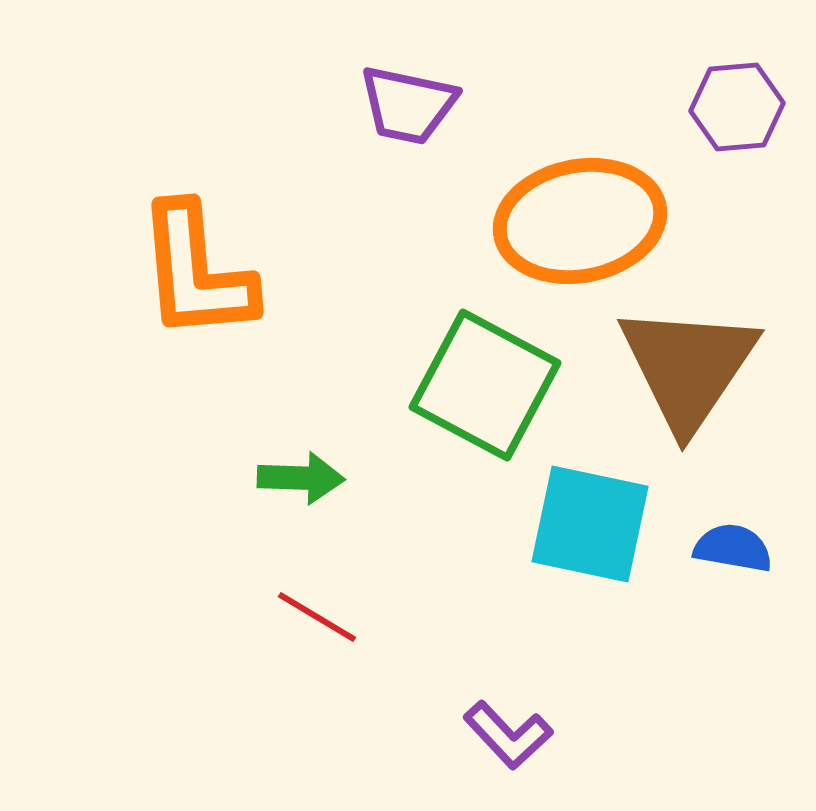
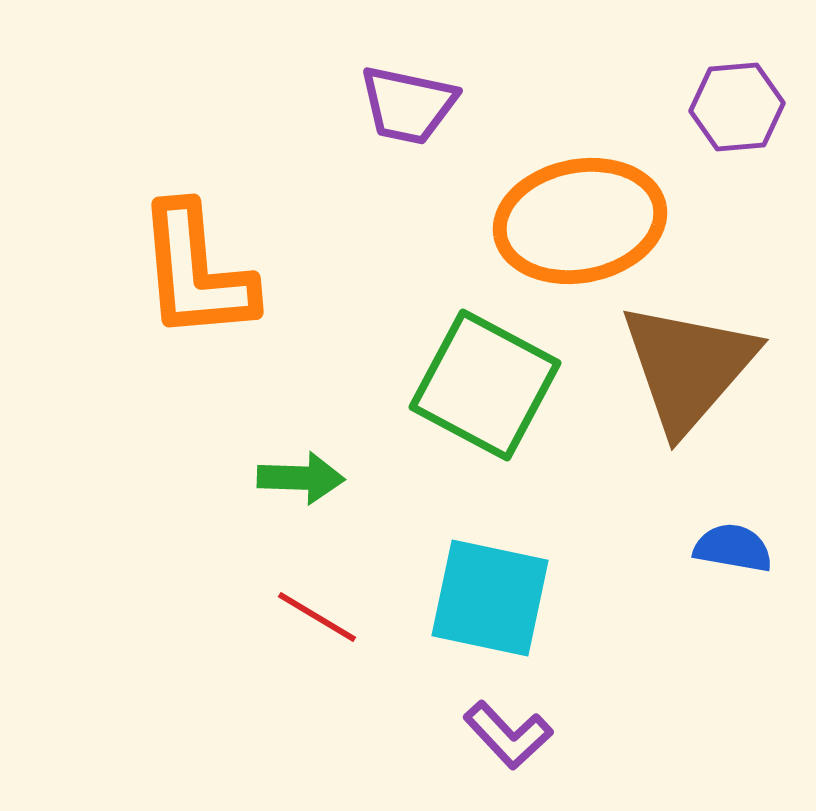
brown triangle: rotated 7 degrees clockwise
cyan square: moved 100 px left, 74 px down
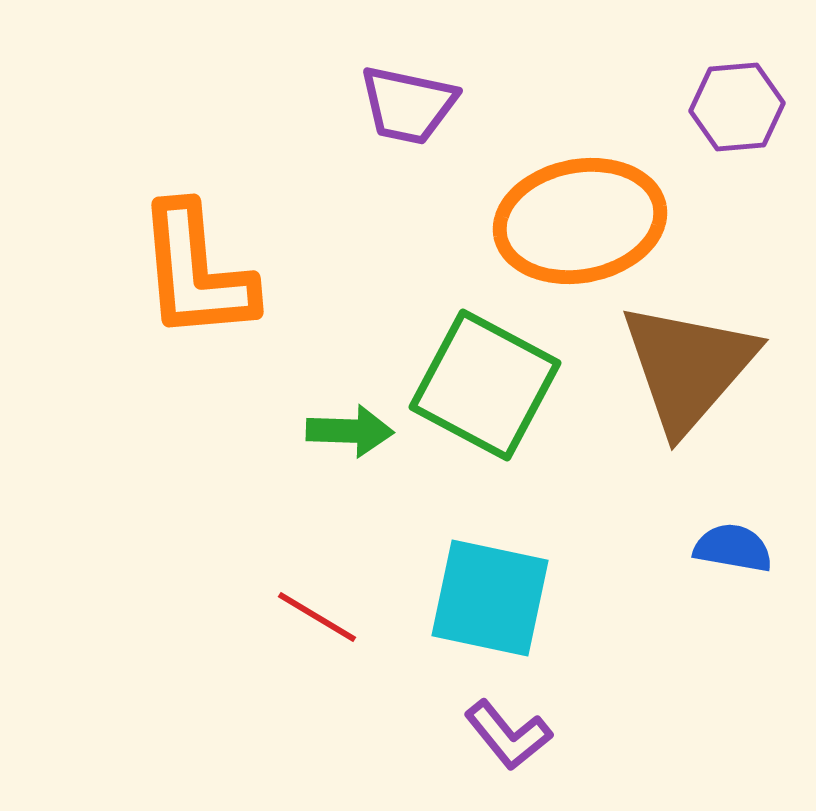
green arrow: moved 49 px right, 47 px up
purple L-shape: rotated 4 degrees clockwise
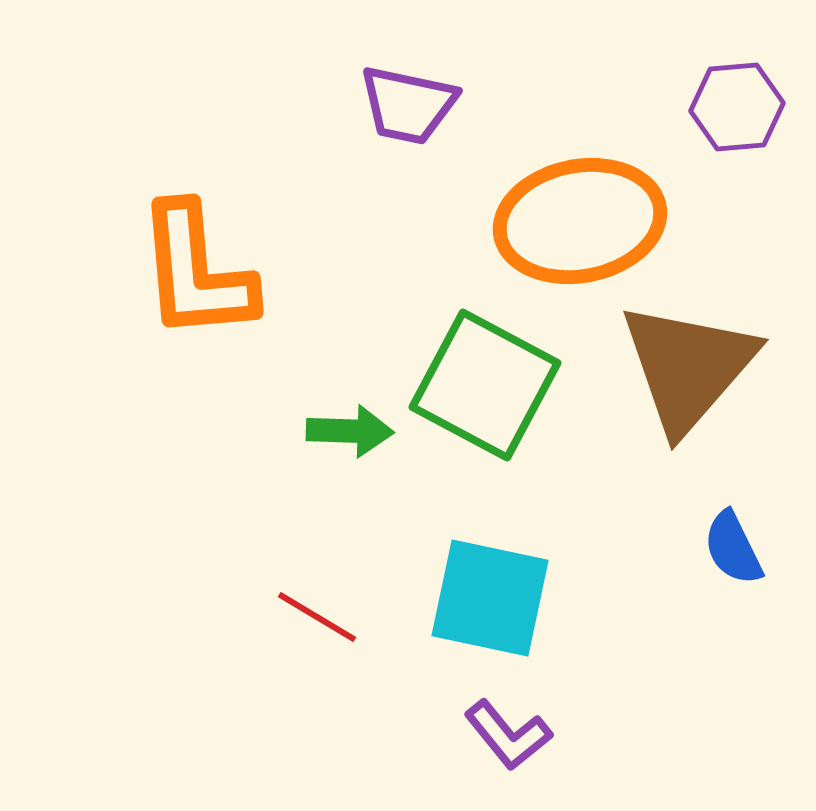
blue semicircle: rotated 126 degrees counterclockwise
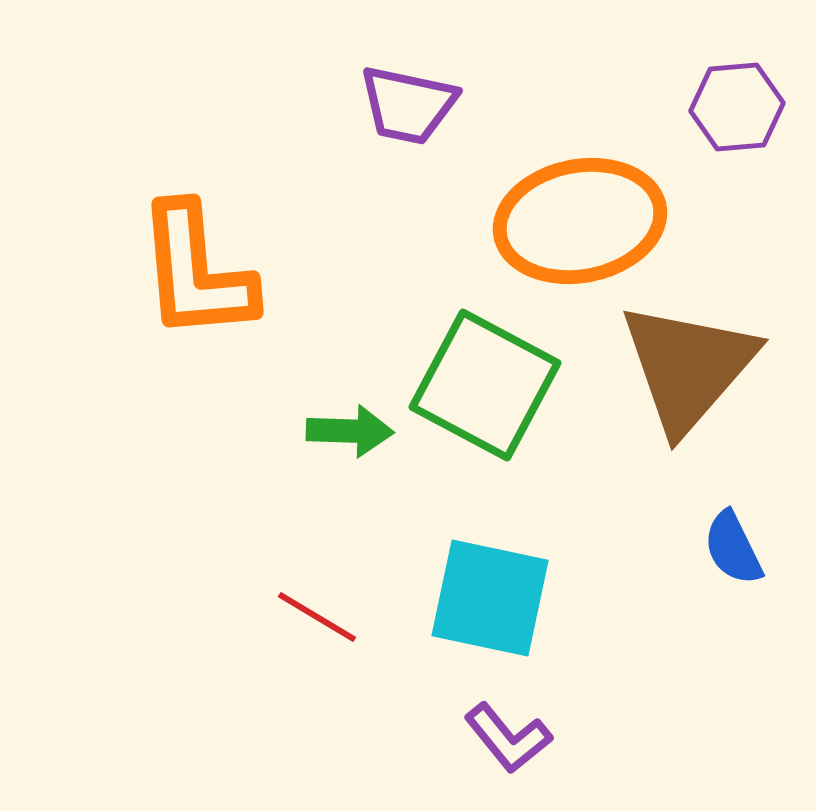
purple L-shape: moved 3 px down
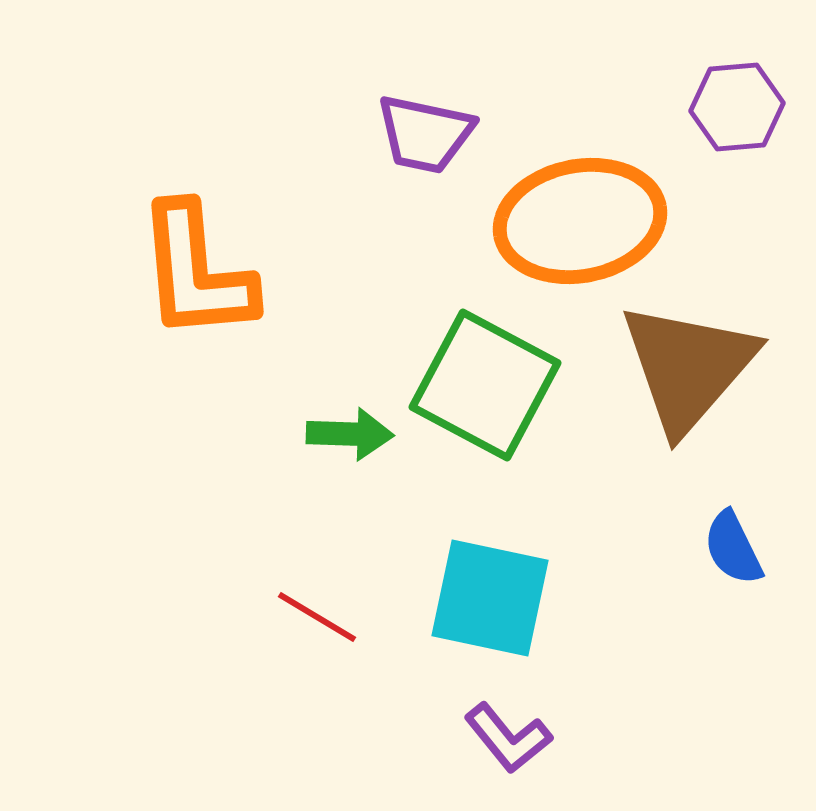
purple trapezoid: moved 17 px right, 29 px down
green arrow: moved 3 px down
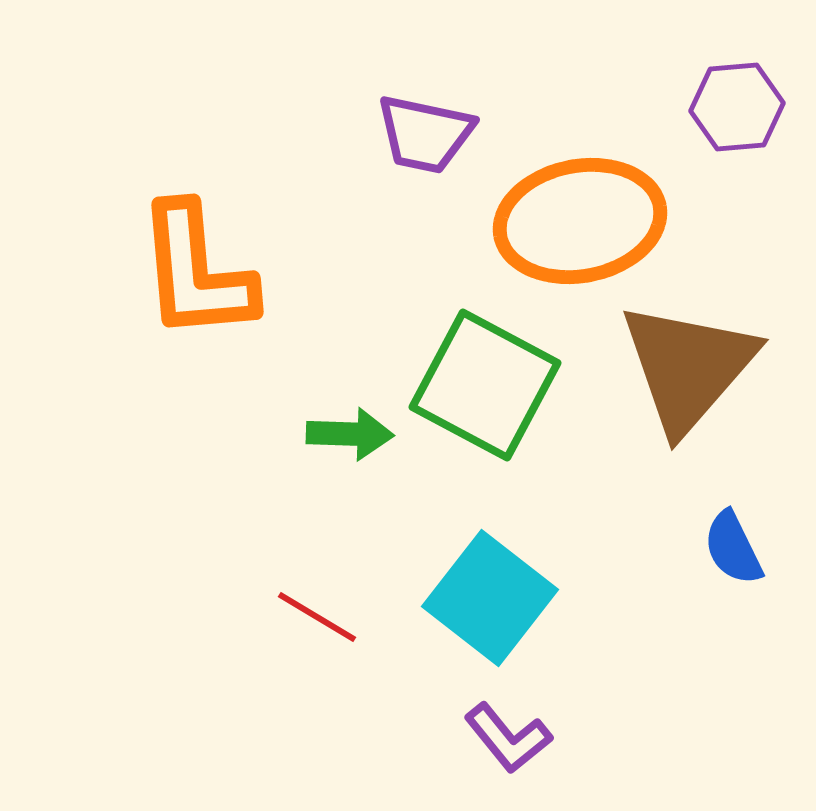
cyan square: rotated 26 degrees clockwise
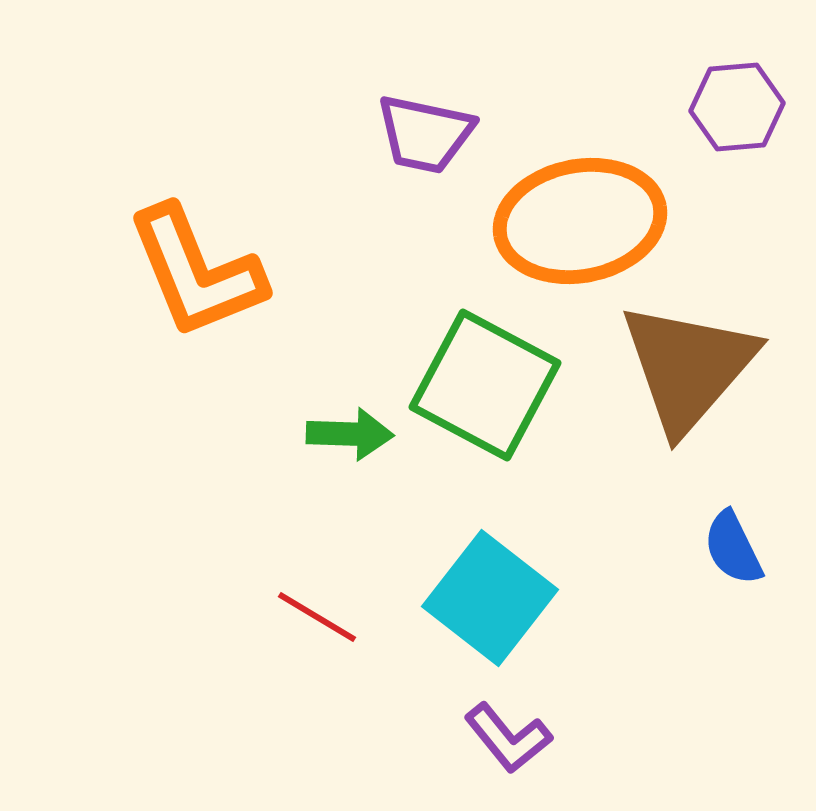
orange L-shape: rotated 17 degrees counterclockwise
